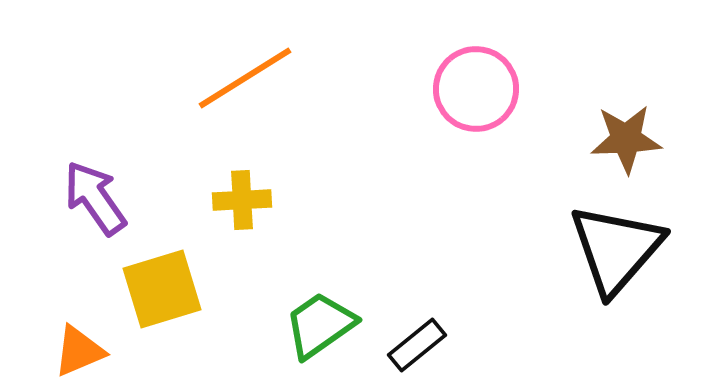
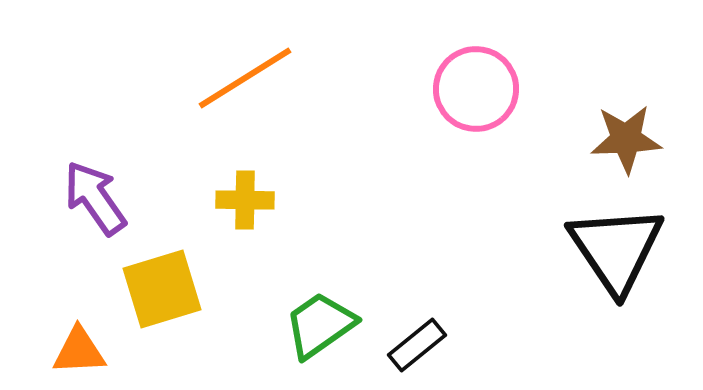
yellow cross: moved 3 px right; rotated 4 degrees clockwise
black triangle: rotated 15 degrees counterclockwise
orange triangle: rotated 20 degrees clockwise
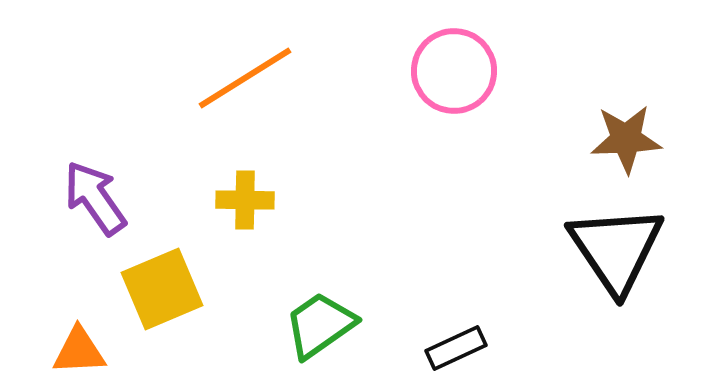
pink circle: moved 22 px left, 18 px up
yellow square: rotated 6 degrees counterclockwise
black rectangle: moved 39 px right, 3 px down; rotated 14 degrees clockwise
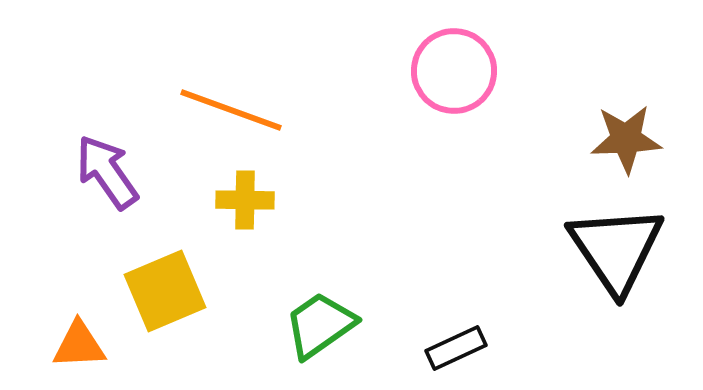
orange line: moved 14 px left, 32 px down; rotated 52 degrees clockwise
purple arrow: moved 12 px right, 26 px up
yellow square: moved 3 px right, 2 px down
orange triangle: moved 6 px up
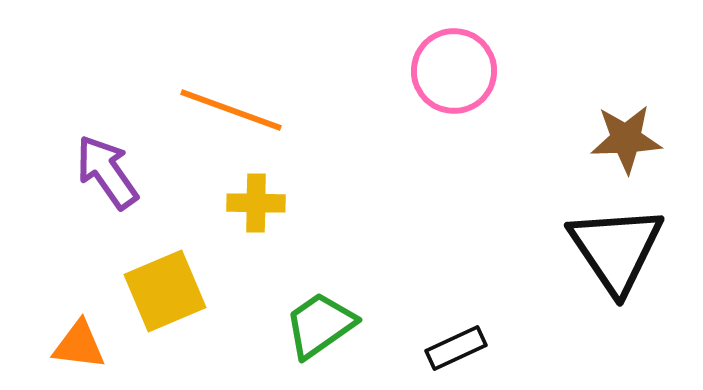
yellow cross: moved 11 px right, 3 px down
orange triangle: rotated 10 degrees clockwise
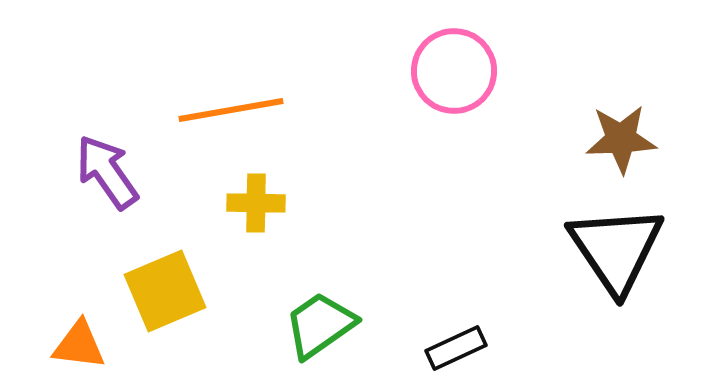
orange line: rotated 30 degrees counterclockwise
brown star: moved 5 px left
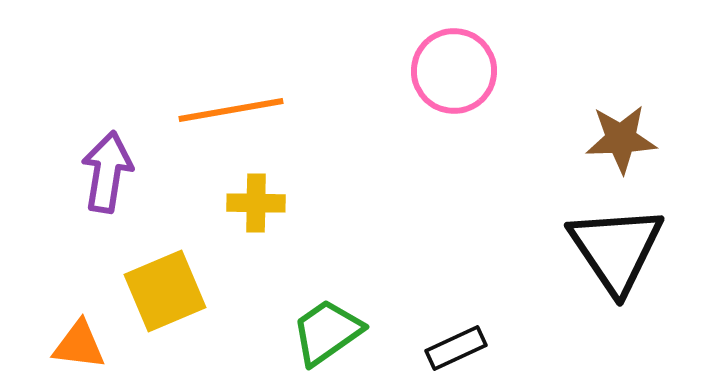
purple arrow: rotated 44 degrees clockwise
green trapezoid: moved 7 px right, 7 px down
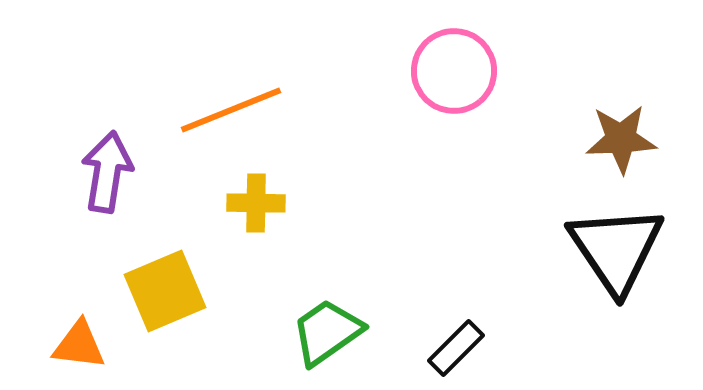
orange line: rotated 12 degrees counterclockwise
black rectangle: rotated 20 degrees counterclockwise
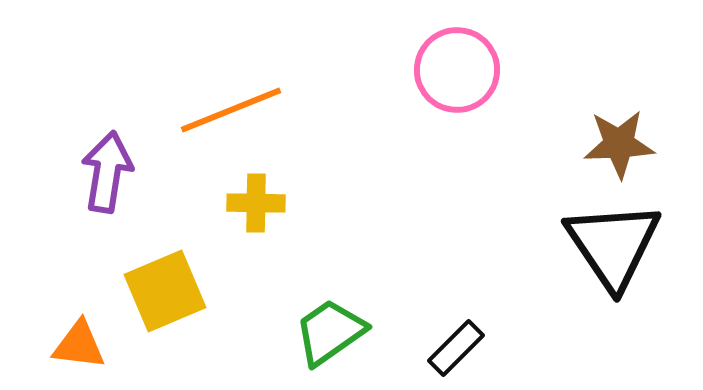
pink circle: moved 3 px right, 1 px up
brown star: moved 2 px left, 5 px down
black triangle: moved 3 px left, 4 px up
green trapezoid: moved 3 px right
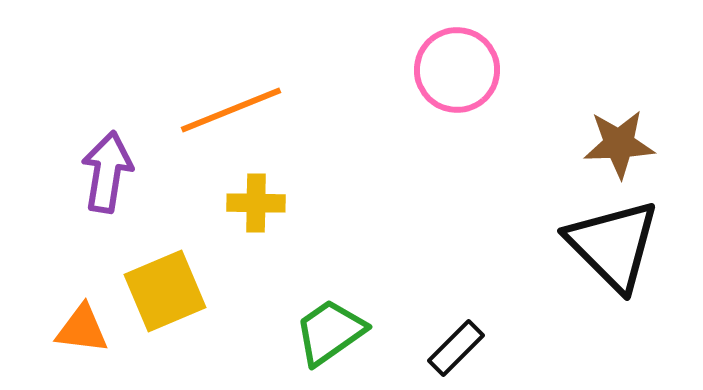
black triangle: rotated 11 degrees counterclockwise
orange triangle: moved 3 px right, 16 px up
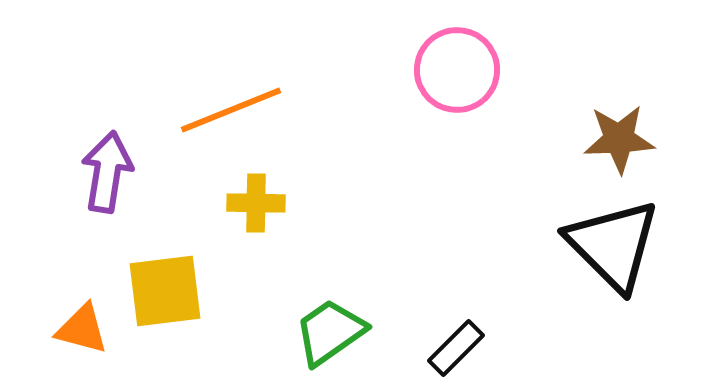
brown star: moved 5 px up
yellow square: rotated 16 degrees clockwise
orange triangle: rotated 8 degrees clockwise
